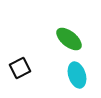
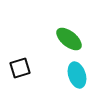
black square: rotated 10 degrees clockwise
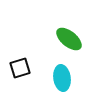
cyan ellipse: moved 15 px left, 3 px down; rotated 10 degrees clockwise
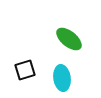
black square: moved 5 px right, 2 px down
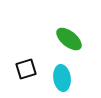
black square: moved 1 px right, 1 px up
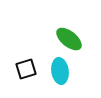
cyan ellipse: moved 2 px left, 7 px up
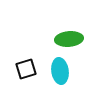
green ellipse: rotated 44 degrees counterclockwise
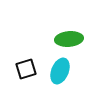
cyan ellipse: rotated 30 degrees clockwise
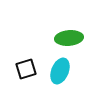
green ellipse: moved 1 px up
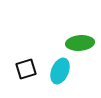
green ellipse: moved 11 px right, 5 px down
